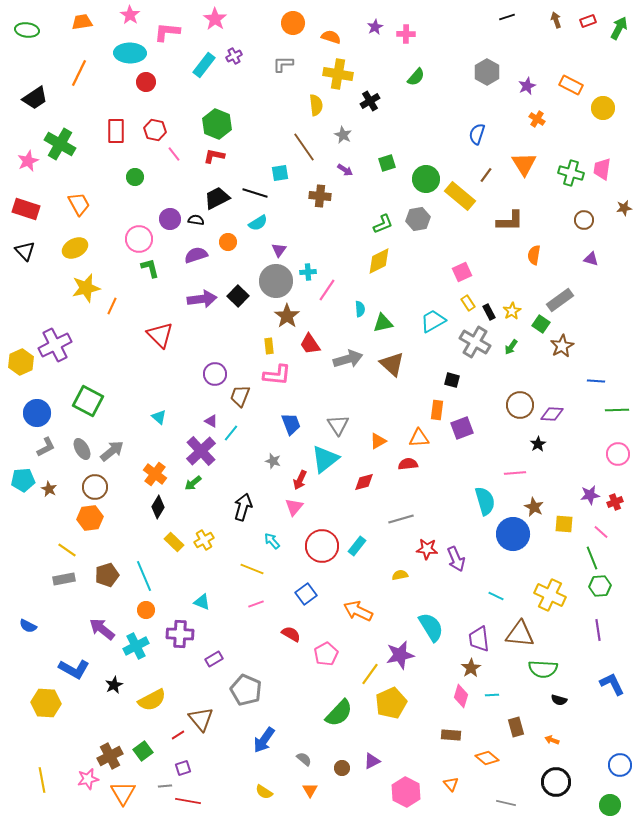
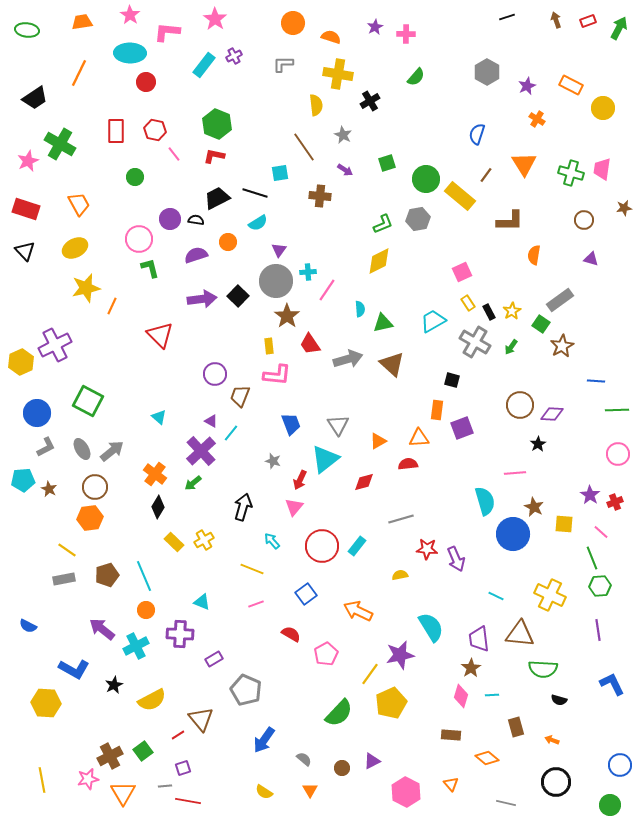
purple star at (590, 495): rotated 30 degrees counterclockwise
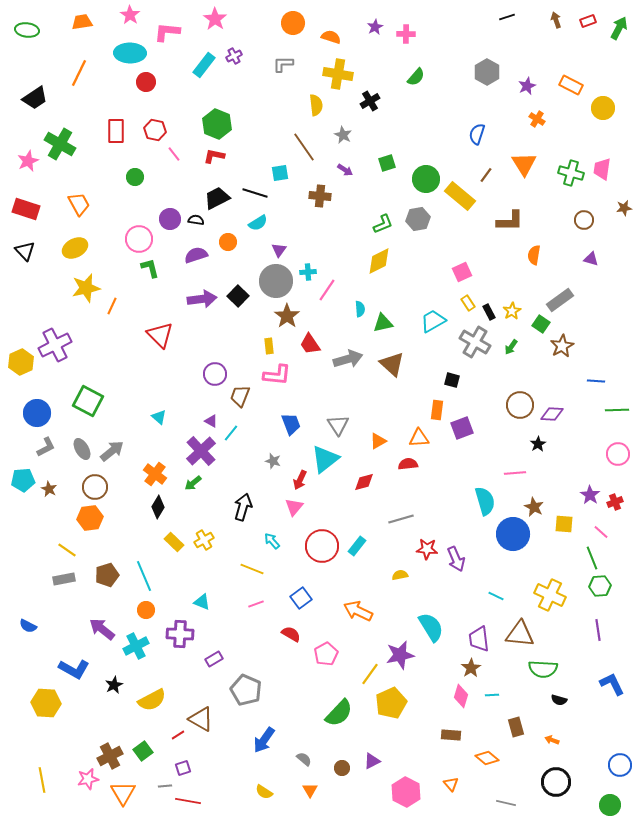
blue square at (306, 594): moved 5 px left, 4 px down
brown triangle at (201, 719): rotated 20 degrees counterclockwise
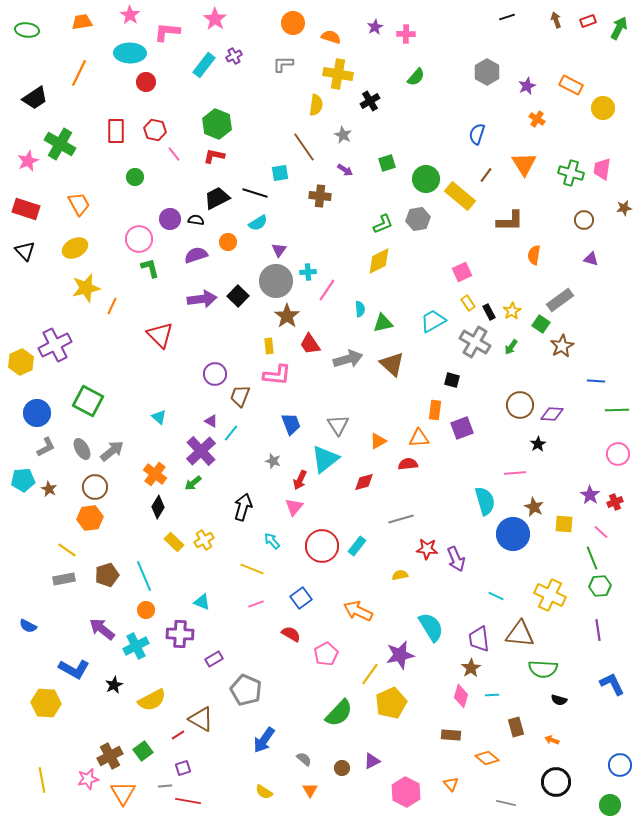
yellow semicircle at (316, 105): rotated 15 degrees clockwise
orange rectangle at (437, 410): moved 2 px left
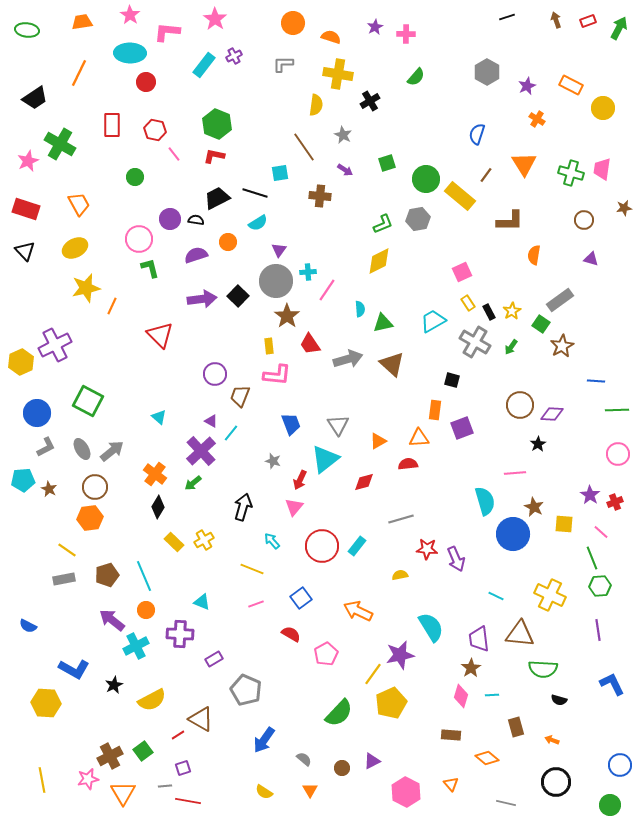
red rectangle at (116, 131): moved 4 px left, 6 px up
purple arrow at (102, 629): moved 10 px right, 9 px up
yellow line at (370, 674): moved 3 px right
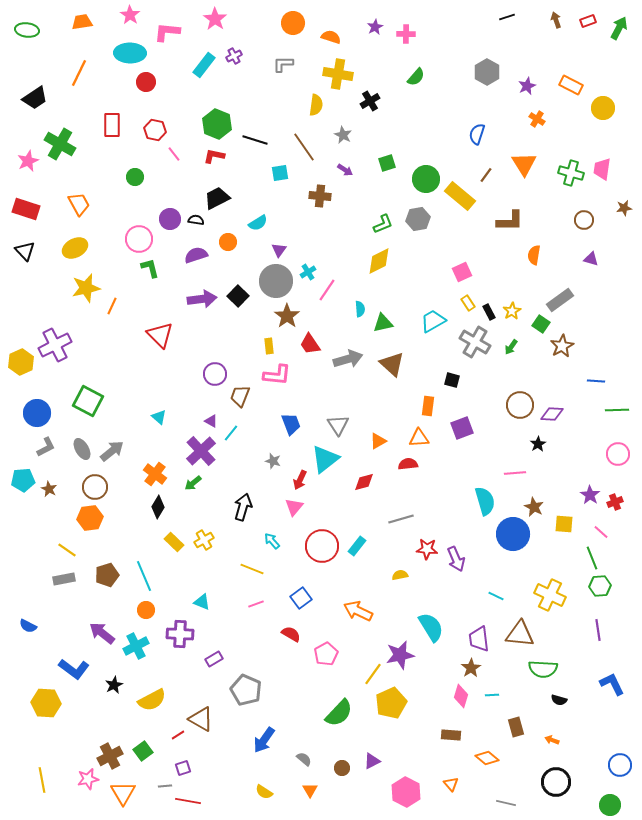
black line at (255, 193): moved 53 px up
cyan cross at (308, 272): rotated 28 degrees counterclockwise
orange rectangle at (435, 410): moved 7 px left, 4 px up
purple arrow at (112, 620): moved 10 px left, 13 px down
blue L-shape at (74, 669): rotated 8 degrees clockwise
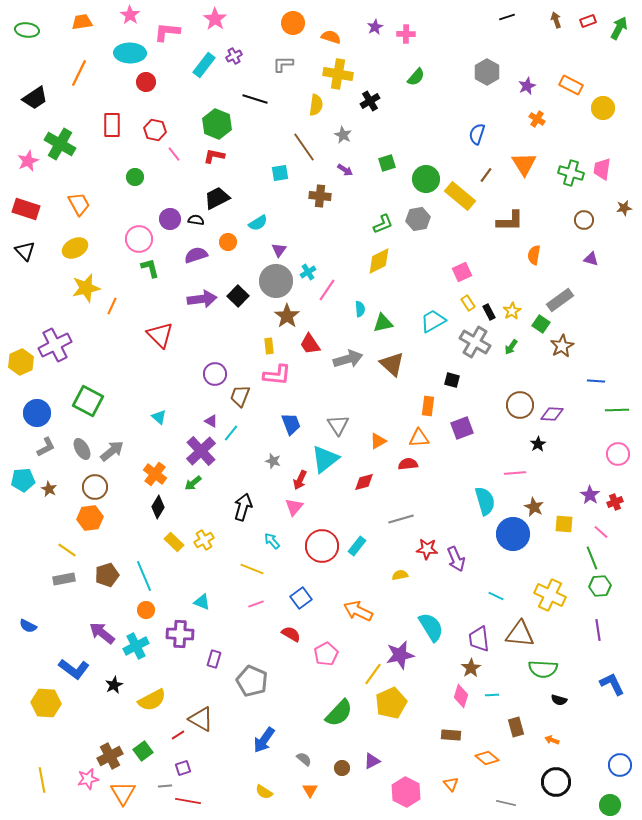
black line at (255, 140): moved 41 px up
purple rectangle at (214, 659): rotated 42 degrees counterclockwise
gray pentagon at (246, 690): moved 6 px right, 9 px up
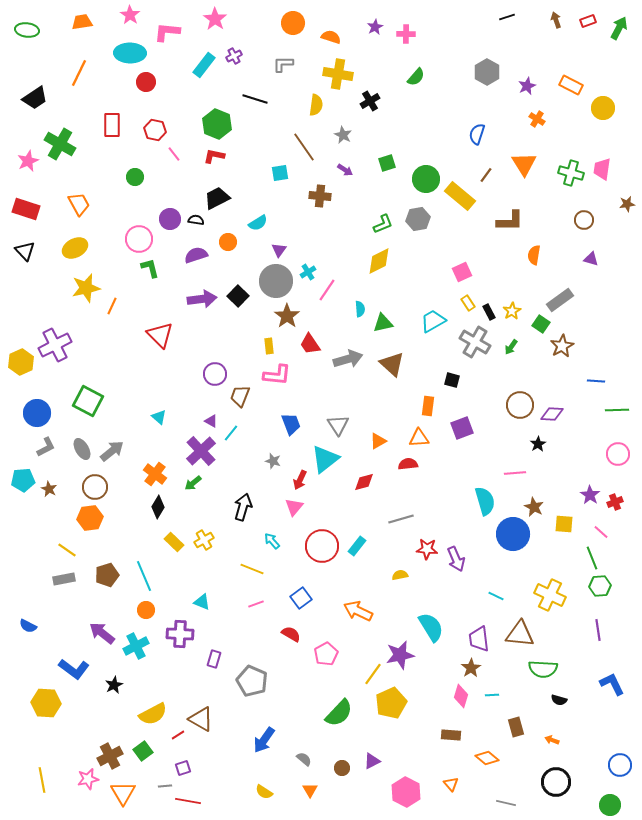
brown star at (624, 208): moved 3 px right, 4 px up
yellow semicircle at (152, 700): moved 1 px right, 14 px down
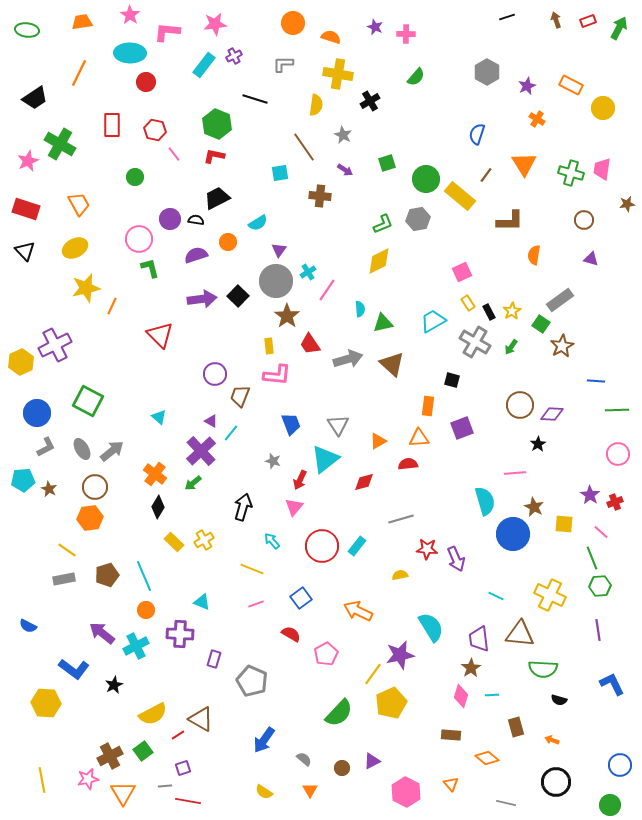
pink star at (215, 19): moved 5 px down; rotated 30 degrees clockwise
purple star at (375, 27): rotated 21 degrees counterclockwise
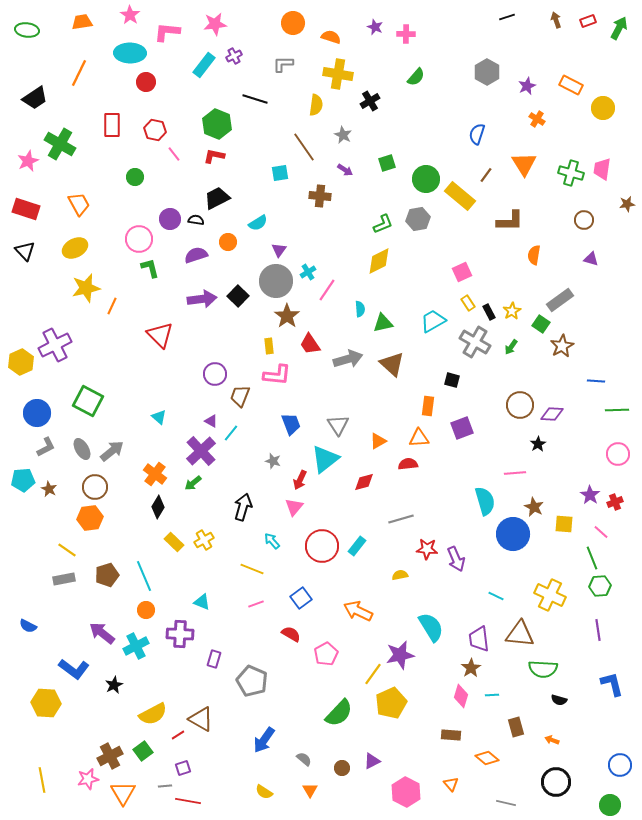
blue L-shape at (612, 684): rotated 12 degrees clockwise
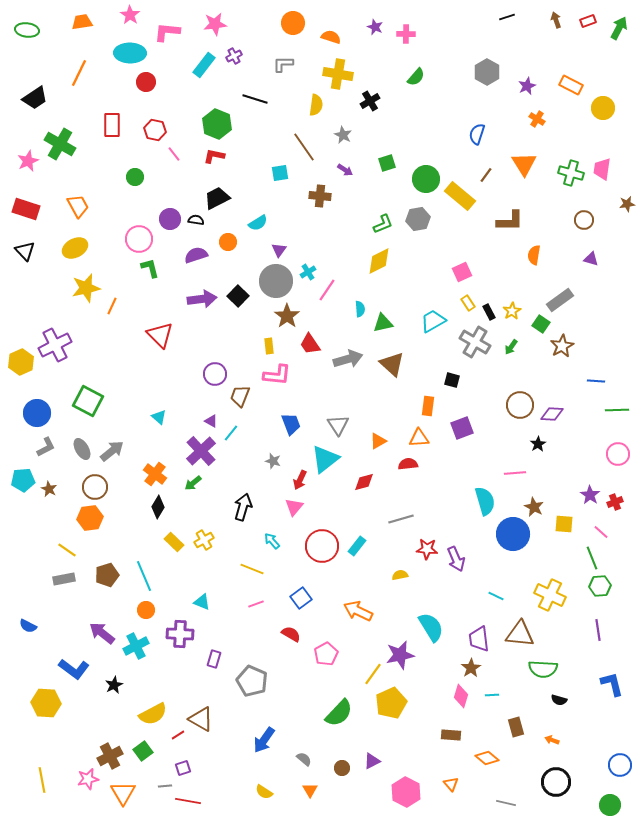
orange trapezoid at (79, 204): moved 1 px left, 2 px down
